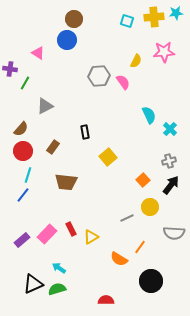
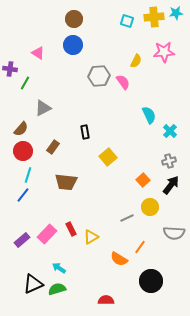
blue circle: moved 6 px right, 5 px down
gray triangle: moved 2 px left, 2 px down
cyan cross: moved 2 px down
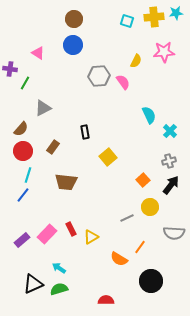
green semicircle: moved 2 px right
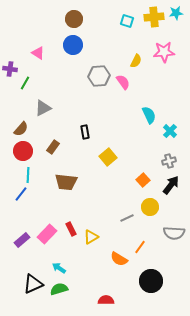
cyan line: rotated 14 degrees counterclockwise
blue line: moved 2 px left, 1 px up
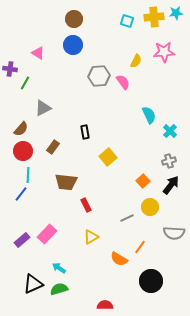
orange square: moved 1 px down
red rectangle: moved 15 px right, 24 px up
red semicircle: moved 1 px left, 5 px down
